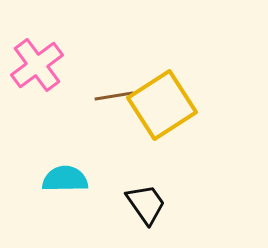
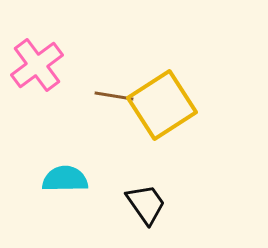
brown line: rotated 18 degrees clockwise
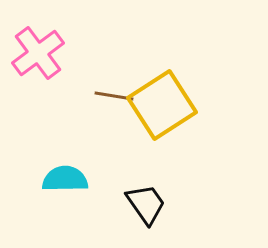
pink cross: moved 1 px right, 12 px up
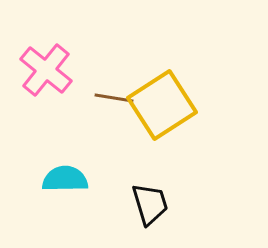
pink cross: moved 8 px right, 17 px down; rotated 14 degrees counterclockwise
brown line: moved 2 px down
black trapezoid: moved 4 px right; rotated 18 degrees clockwise
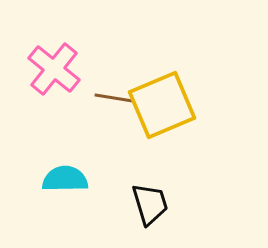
pink cross: moved 8 px right, 1 px up
yellow square: rotated 10 degrees clockwise
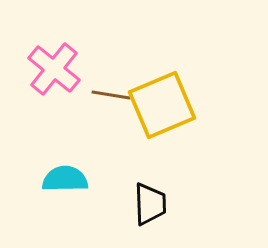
brown line: moved 3 px left, 3 px up
black trapezoid: rotated 15 degrees clockwise
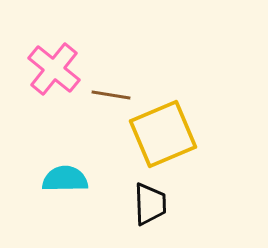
yellow square: moved 1 px right, 29 px down
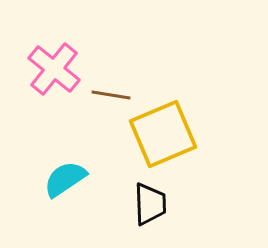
cyan semicircle: rotated 33 degrees counterclockwise
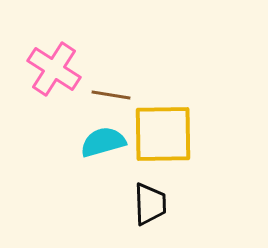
pink cross: rotated 6 degrees counterclockwise
yellow square: rotated 22 degrees clockwise
cyan semicircle: moved 38 px right, 37 px up; rotated 18 degrees clockwise
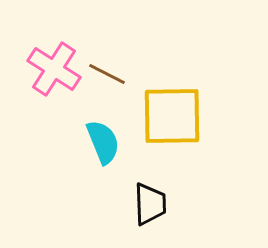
brown line: moved 4 px left, 21 px up; rotated 18 degrees clockwise
yellow square: moved 9 px right, 18 px up
cyan semicircle: rotated 84 degrees clockwise
